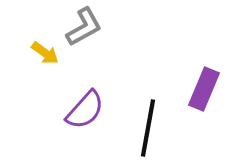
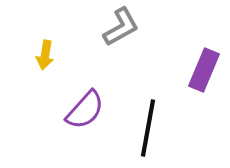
gray L-shape: moved 37 px right
yellow arrow: moved 2 px down; rotated 64 degrees clockwise
purple rectangle: moved 19 px up
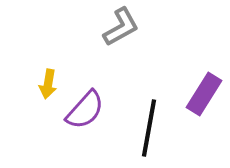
yellow arrow: moved 3 px right, 29 px down
purple rectangle: moved 24 px down; rotated 9 degrees clockwise
black line: moved 1 px right
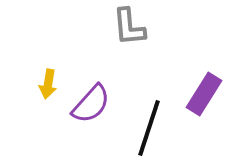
gray L-shape: moved 8 px right; rotated 114 degrees clockwise
purple semicircle: moved 6 px right, 6 px up
black line: rotated 8 degrees clockwise
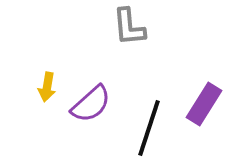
yellow arrow: moved 1 px left, 3 px down
purple rectangle: moved 10 px down
purple semicircle: rotated 6 degrees clockwise
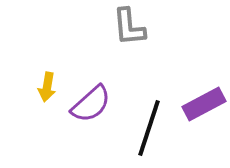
purple rectangle: rotated 30 degrees clockwise
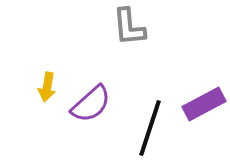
black line: moved 1 px right
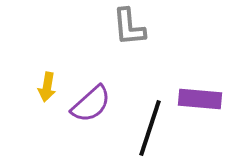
purple rectangle: moved 4 px left, 5 px up; rotated 33 degrees clockwise
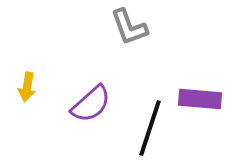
gray L-shape: rotated 15 degrees counterclockwise
yellow arrow: moved 20 px left
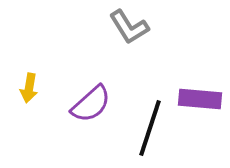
gray L-shape: rotated 12 degrees counterclockwise
yellow arrow: moved 2 px right, 1 px down
